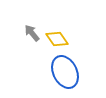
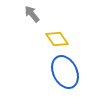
gray arrow: moved 19 px up
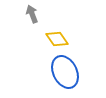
gray arrow: rotated 18 degrees clockwise
